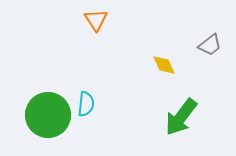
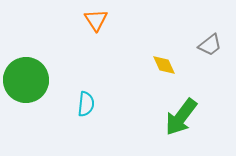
green circle: moved 22 px left, 35 px up
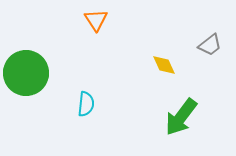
green circle: moved 7 px up
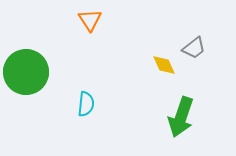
orange triangle: moved 6 px left
gray trapezoid: moved 16 px left, 3 px down
green circle: moved 1 px up
green arrow: rotated 18 degrees counterclockwise
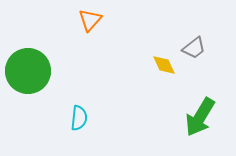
orange triangle: rotated 15 degrees clockwise
green circle: moved 2 px right, 1 px up
cyan semicircle: moved 7 px left, 14 px down
green arrow: moved 19 px right; rotated 12 degrees clockwise
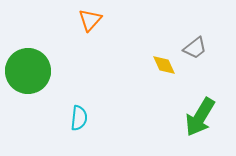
gray trapezoid: moved 1 px right
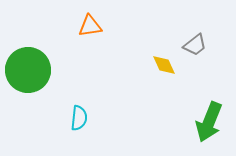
orange triangle: moved 6 px down; rotated 40 degrees clockwise
gray trapezoid: moved 3 px up
green circle: moved 1 px up
green arrow: moved 9 px right, 5 px down; rotated 9 degrees counterclockwise
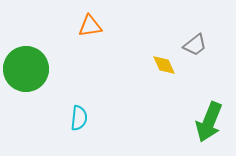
green circle: moved 2 px left, 1 px up
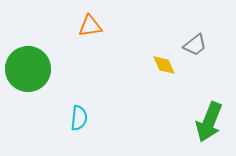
green circle: moved 2 px right
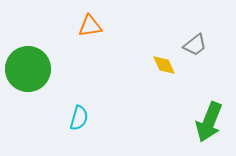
cyan semicircle: rotated 10 degrees clockwise
